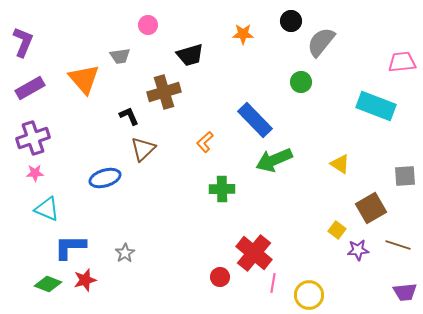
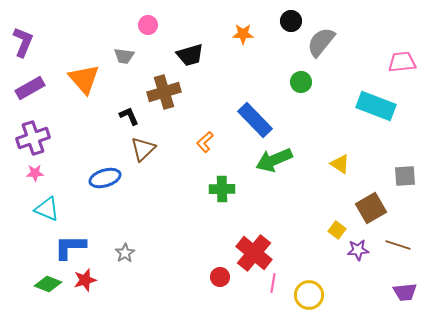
gray trapezoid: moved 4 px right; rotated 15 degrees clockwise
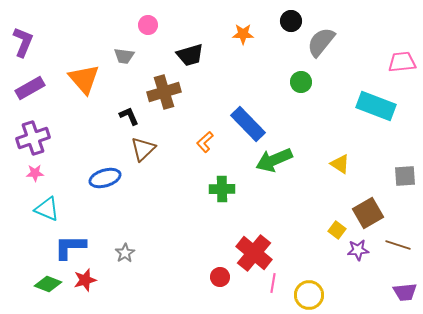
blue rectangle: moved 7 px left, 4 px down
brown square: moved 3 px left, 5 px down
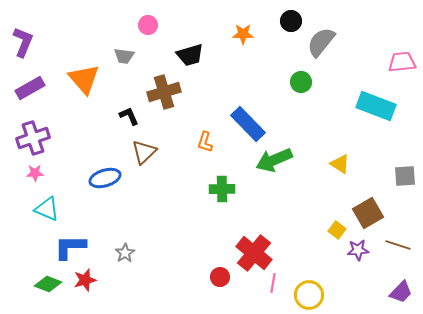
orange L-shape: rotated 30 degrees counterclockwise
brown triangle: moved 1 px right, 3 px down
purple trapezoid: moved 4 px left; rotated 40 degrees counterclockwise
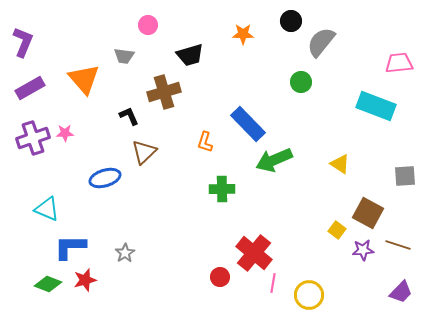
pink trapezoid: moved 3 px left, 1 px down
pink star: moved 30 px right, 40 px up
brown square: rotated 32 degrees counterclockwise
purple star: moved 5 px right
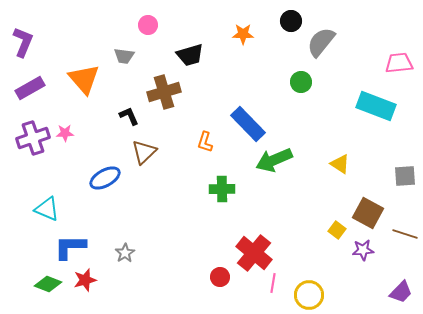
blue ellipse: rotated 12 degrees counterclockwise
brown line: moved 7 px right, 11 px up
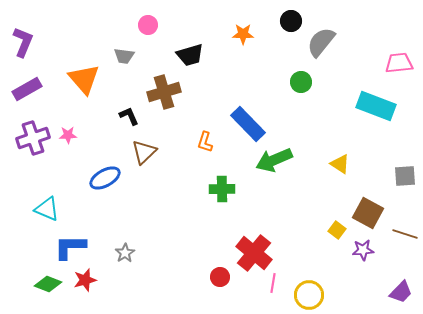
purple rectangle: moved 3 px left, 1 px down
pink star: moved 3 px right, 2 px down
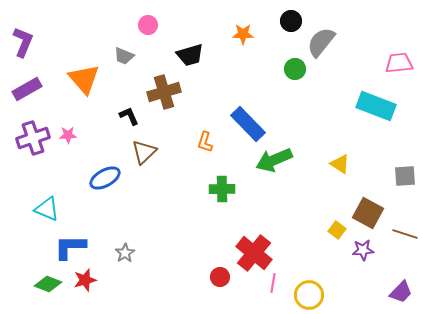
gray trapezoid: rotated 15 degrees clockwise
green circle: moved 6 px left, 13 px up
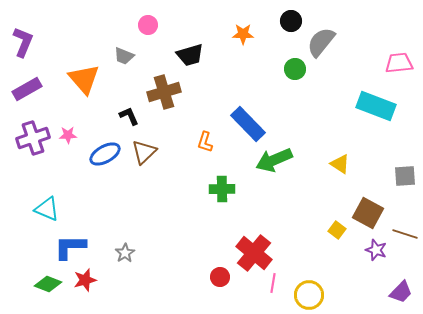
blue ellipse: moved 24 px up
purple star: moved 13 px right; rotated 25 degrees clockwise
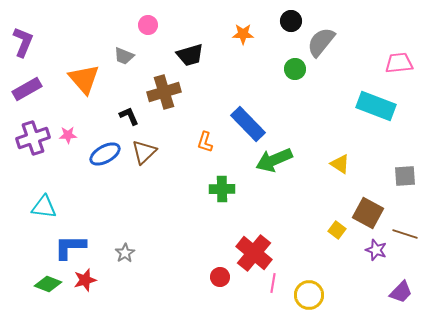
cyan triangle: moved 3 px left, 2 px up; rotated 16 degrees counterclockwise
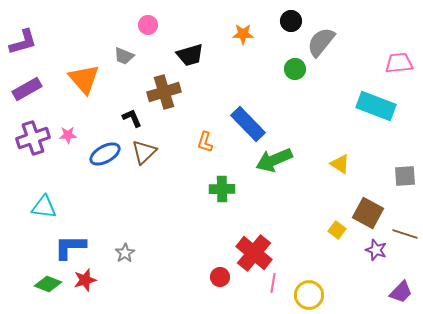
purple L-shape: rotated 52 degrees clockwise
black L-shape: moved 3 px right, 2 px down
